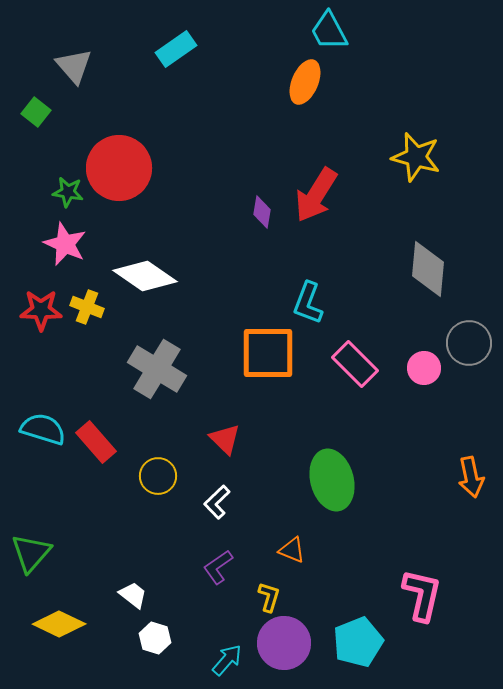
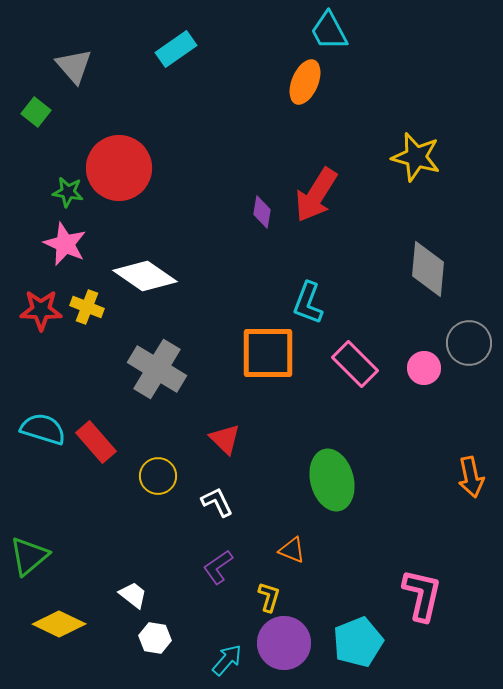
white L-shape: rotated 108 degrees clockwise
green triangle: moved 2 px left, 3 px down; rotated 9 degrees clockwise
white hexagon: rotated 8 degrees counterclockwise
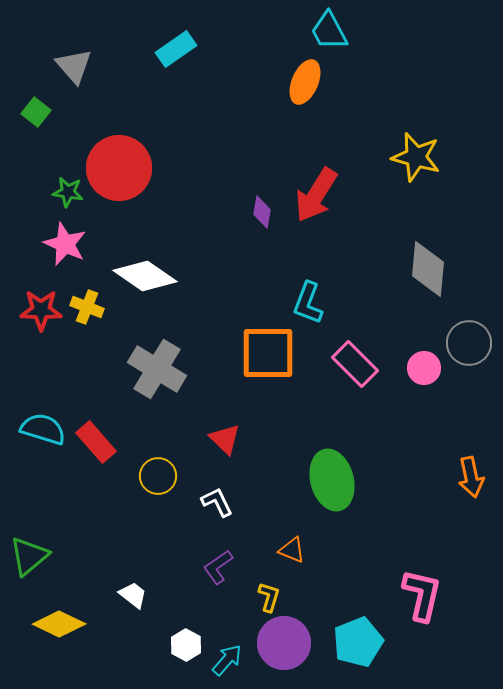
white hexagon: moved 31 px right, 7 px down; rotated 20 degrees clockwise
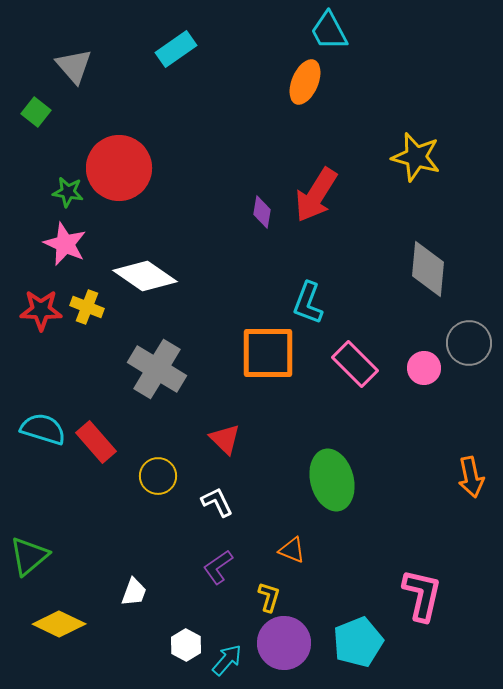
white trapezoid: moved 1 px right, 3 px up; rotated 72 degrees clockwise
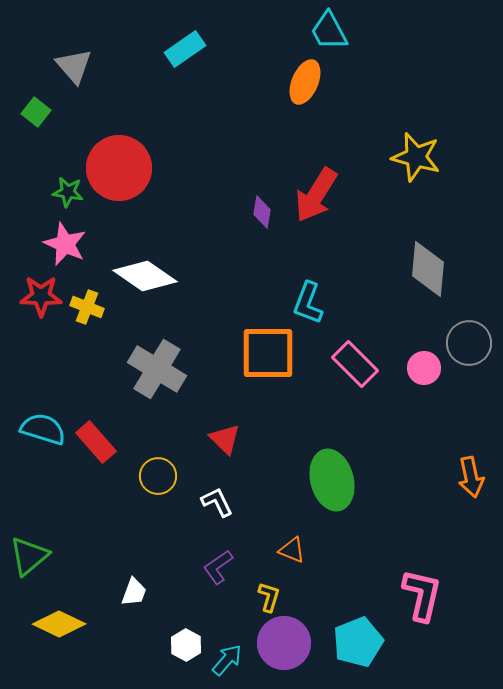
cyan rectangle: moved 9 px right
red star: moved 14 px up
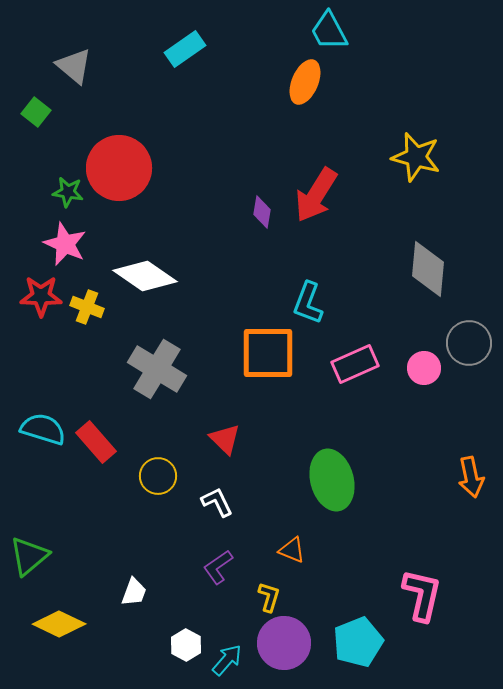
gray triangle: rotated 9 degrees counterclockwise
pink rectangle: rotated 69 degrees counterclockwise
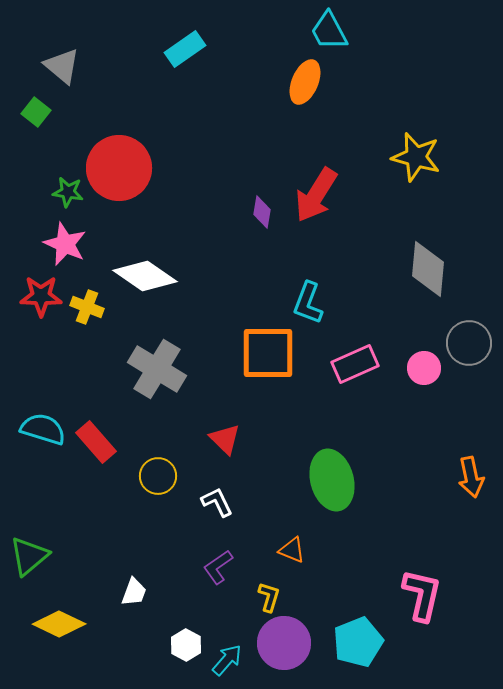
gray triangle: moved 12 px left
